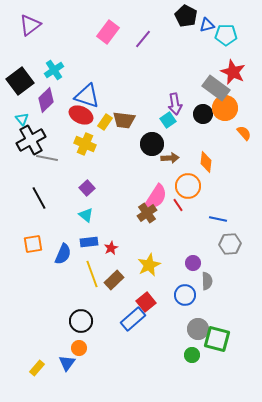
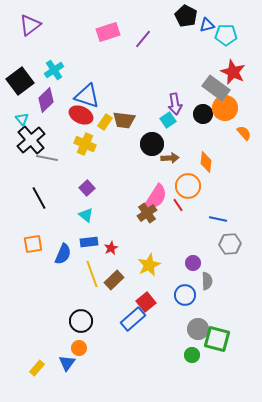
pink rectangle at (108, 32): rotated 35 degrees clockwise
black cross at (31, 140): rotated 12 degrees counterclockwise
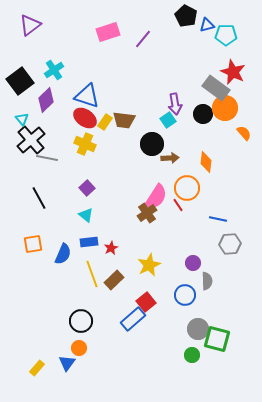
red ellipse at (81, 115): moved 4 px right, 3 px down; rotated 10 degrees clockwise
orange circle at (188, 186): moved 1 px left, 2 px down
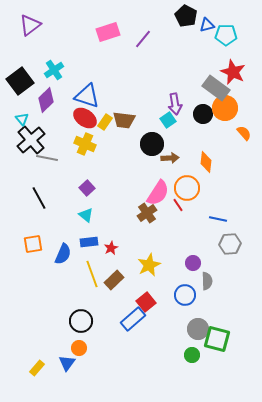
pink semicircle at (156, 197): moved 2 px right, 4 px up
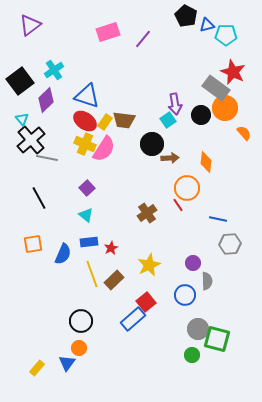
black circle at (203, 114): moved 2 px left, 1 px down
red ellipse at (85, 118): moved 3 px down
pink semicircle at (158, 193): moved 54 px left, 44 px up
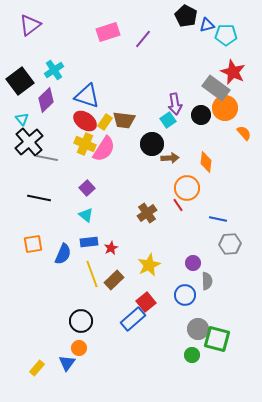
black cross at (31, 140): moved 2 px left, 2 px down
black line at (39, 198): rotated 50 degrees counterclockwise
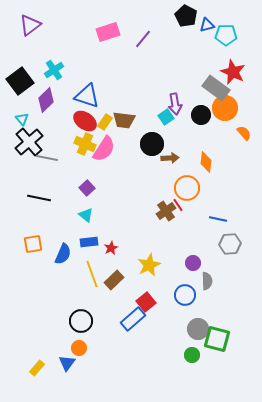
cyan square at (168, 120): moved 2 px left, 3 px up
brown cross at (147, 213): moved 19 px right, 2 px up
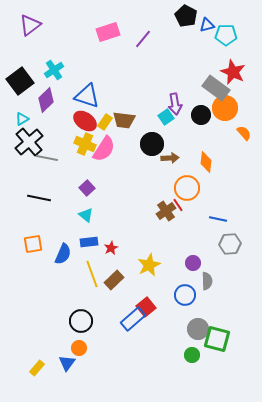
cyan triangle at (22, 119): rotated 40 degrees clockwise
red square at (146, 302): moved 5 px down
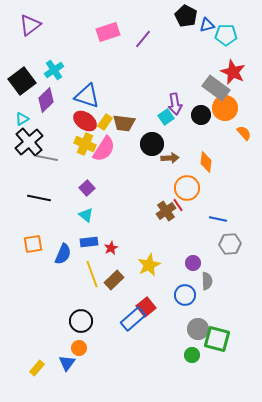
black square at (20, 81): moved 2 px right
brown trapezoid at (124, 120): moved 3 px down
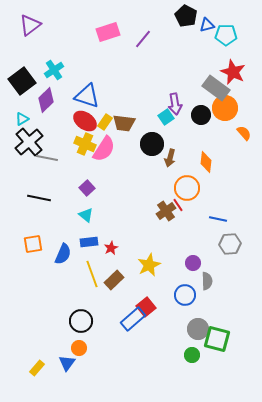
brown arrow at (170, 158): rotated 108 degrees clockwise
